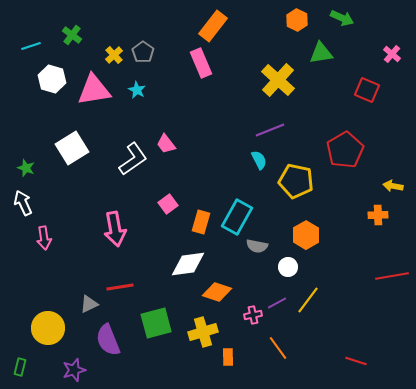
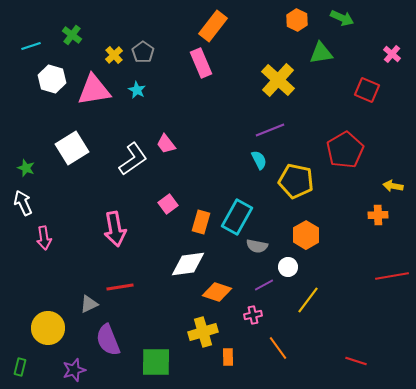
purple line at (277, 303): moved 13 px left, 18 px up
green square at (156, 323): moved 39 px down; rotated 16 degrees clockwise
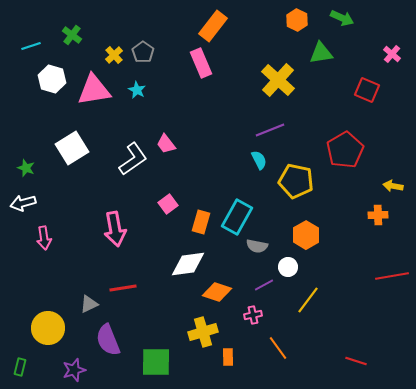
white arrow at (23, 203): rotated 80 degrees counterclockwise
red line at (120, 287): moved 3 px right, 1 px down
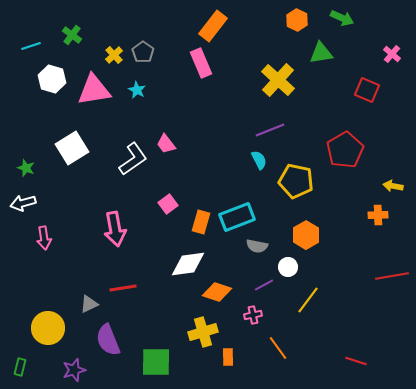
cyan rectangle at (237, 217): rotated 40 degrees clockwise
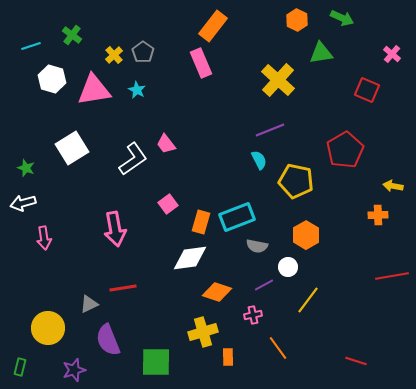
white diamond at (188, 264): moved 2 px right, 6 px up
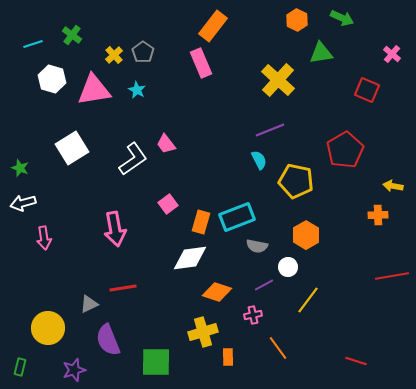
cyan line at (31, 46): moved 2 px right, 2 px up
green star at (26, 168): moved 6 px left
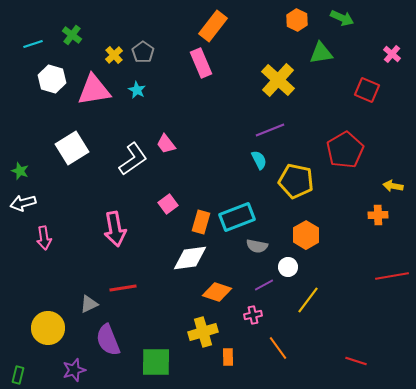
green star at (20, 168): moved 3 px down
green rectangle at (20, 367): moved 2 px left, 8 px down
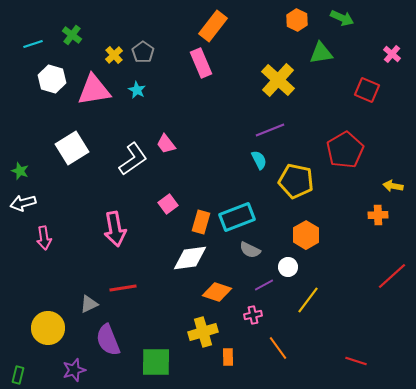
gray semicircle at (257, 246): moved 7 px left, 4 px down; rotated 15 degrees clockwise
red line at (392, 276): rotated 32 degrees counterclockwise
